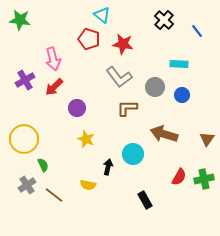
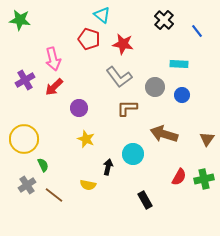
purple circle: moved 2 px right
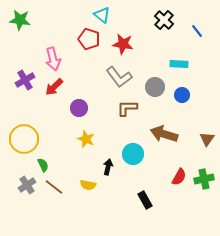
brown line: moved 8 px up
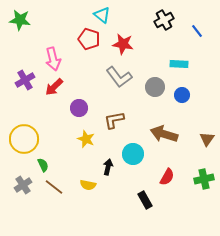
black cross: rotated 18 degrees clockwise
brown L-shape: moved 13 px left, 12 px down; rotated 10 degrees counterclockwise
red semicircle: moved 12 px left
gray cross: moved 4 px left
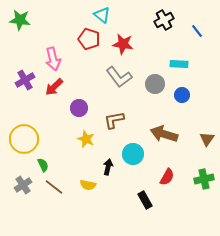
gray circle: moved 3 px up
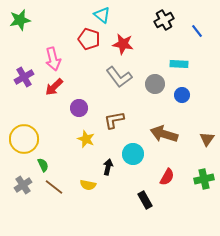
green star: rotated 20 degrees counterclockwise
purple cross: moved 1 px left, 3 px up
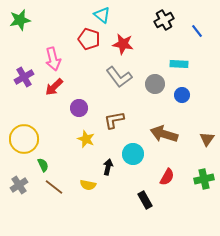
gray cross: moved 4 px left
